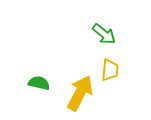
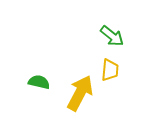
green arrow: moved 8 px right, 2 px down
green semicircle: moved 1 px up
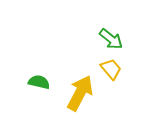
green arrow: moved 1 px left, 3 px down
yellow trapezoid: moved 1 px right, 1 px up; rotated 45 degrees counterclockwise
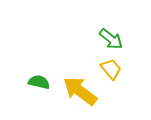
yellow arrow: moved 2 px up; rotated 81 degrees counterclockwise
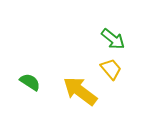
green arrow: moved 2 px right
green semicircle: moved 9 px left; rotated 20 degrees clockwise
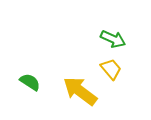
green arrow: rotated 15 degrees counterclockwise
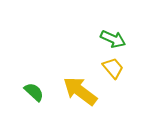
yellow trapezoid: moved 2 px right, 1 px up
green semicircle: moved 4 px right, 10 px down; rotated 10 degrees clockwise
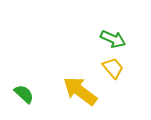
green semicircle: moved 10 px left, 2 px down
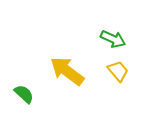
yellow trapezoid: moved 5 px right, 3 px down
yellow arrow: moved 13 px left, 20 px up
